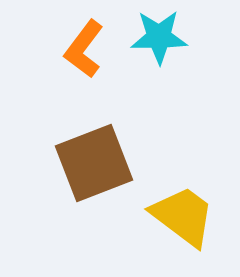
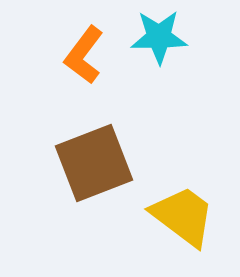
orange L-shape: moved 6 px down
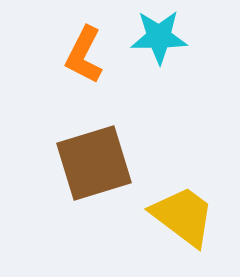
orange L-shape: rotated 10 degrees counterclockwise
brown square: rotated 4 degrees clockwise
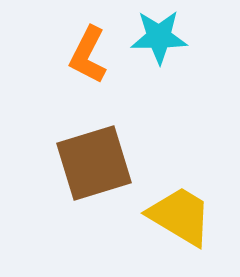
orange L-shape: moved 4 px right
yellow trapezoid: moved 3 px left; rotated 6 degrees counterclockwise
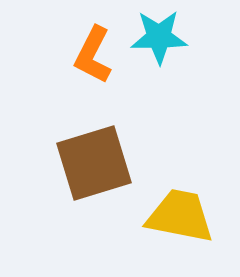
orange L-shape: moved 5 px right
yellow trapezoid: rotated 20 degrees counterclockwise
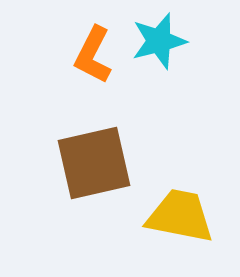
cyan star: moved 4 px down; rotated 14 degrees counterclockwise
brown square: rotated 4 degrees clockwise
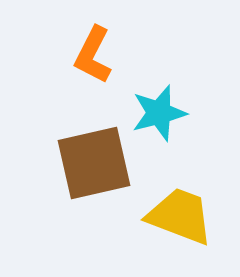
cyan star: moved 72 px down
yellow trapezoid: rotated 10 degrees clockwise
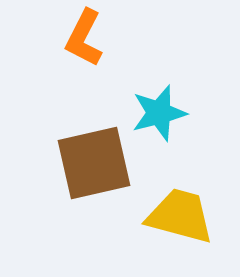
orange L-shape: moved 9 px left, 17 px up
yellow trapezoid: rotated 6 degrees counterclockwise
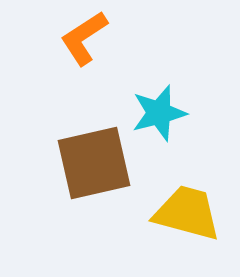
orange L-shape: rotated 30 degrees clockwise
yellow trapezoid: moved 7 px right, 3 px up
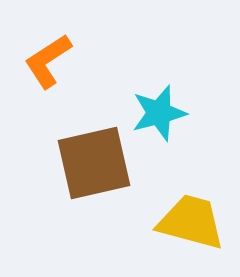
orange L-shape: moved 36 px left, 23 px down
yellow trapezoid: moved 4 px right, 9 px down
